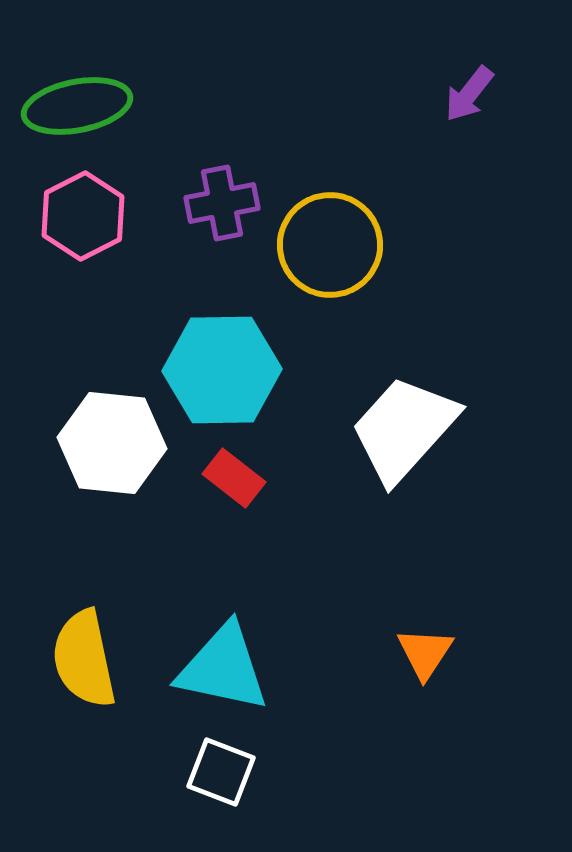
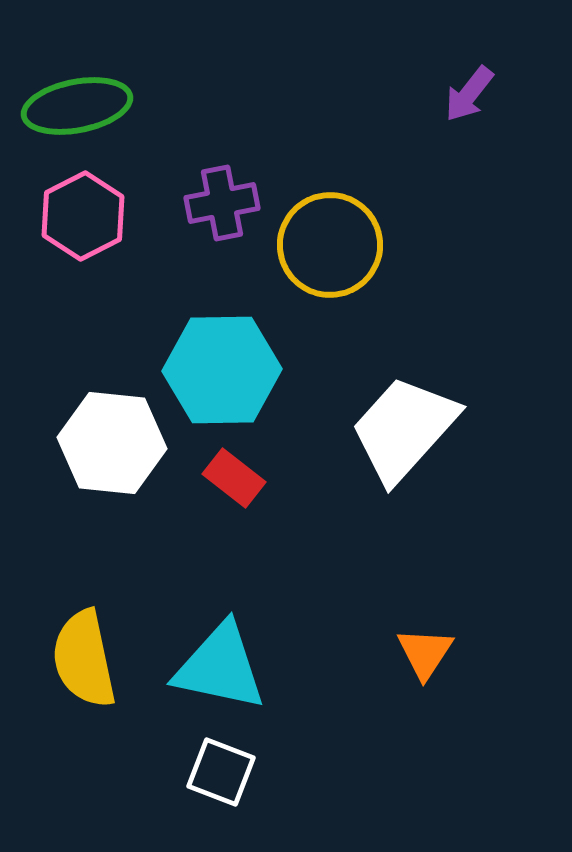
cyan triangle: moved 3 px left, 1 px up
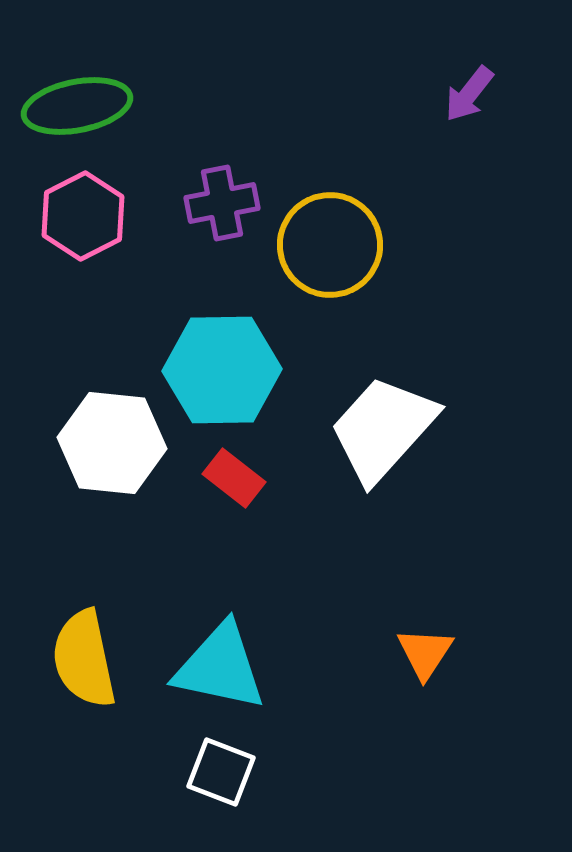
white trapezoid: moved 21 px left
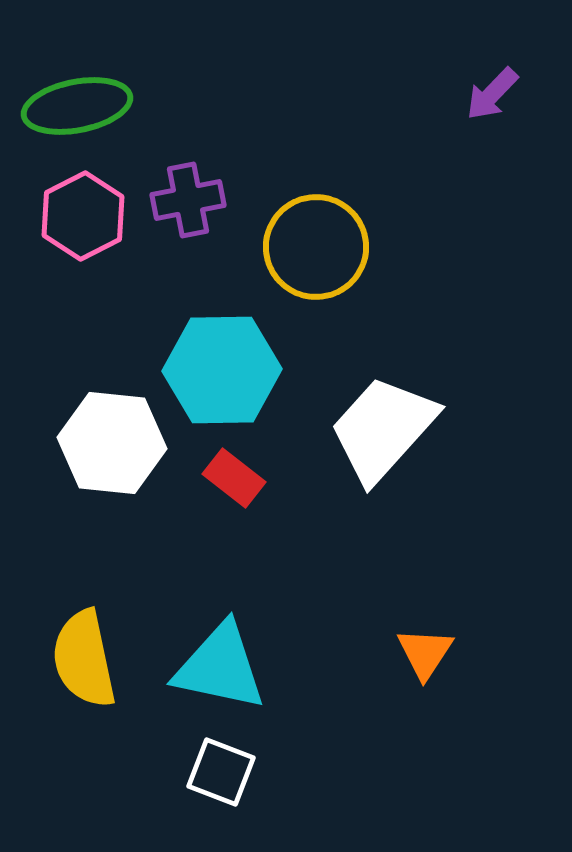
purple arrow: moved 23 px right; rotated 6 degrees clockwise
purple cross: moved 34 px left, 3 px up
yellow circle: moved 14 px left, 2 px down
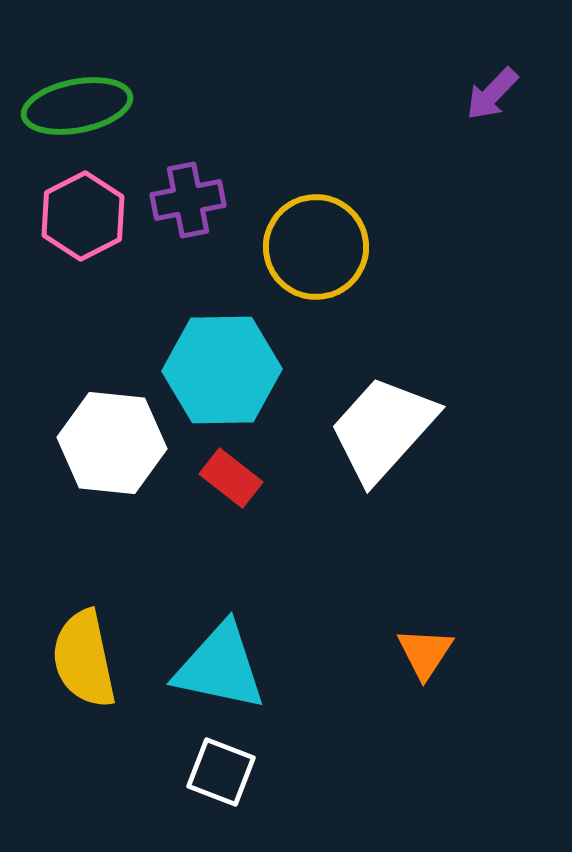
red rectangle: moved 3 px left
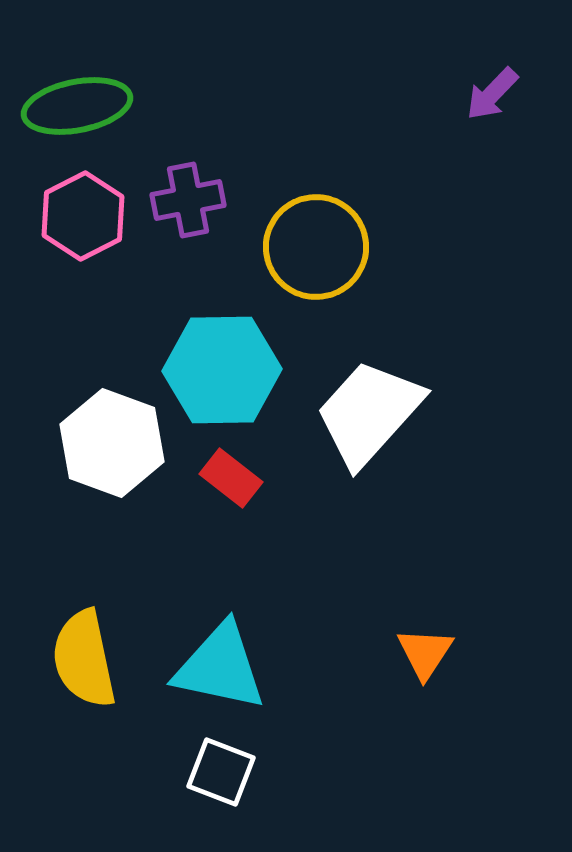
white trapezoid: moved 14 px left, 16 px up
white hexagon: rotated 14 degrees clockwise
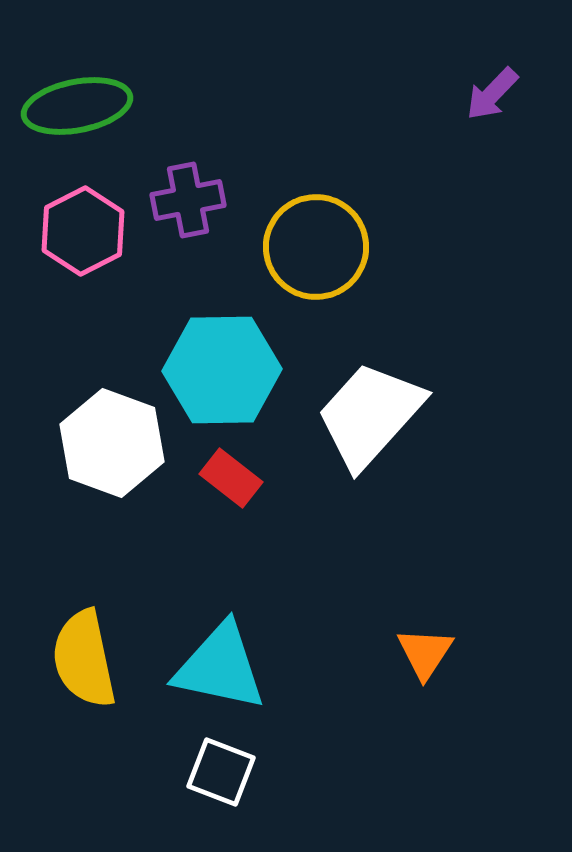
pink hexagon: moved 15 px down
white trapezoid: moved 1 px right, 2 px down
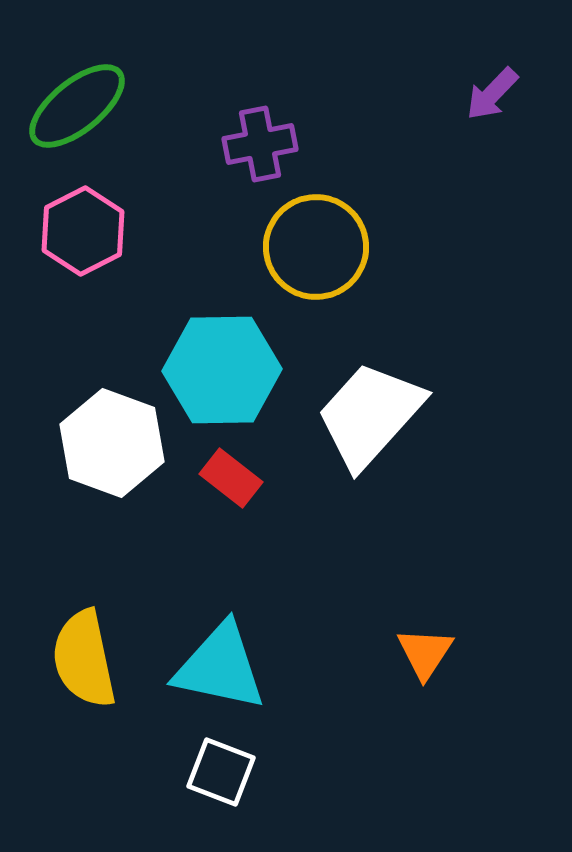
green ellipse: rotated 28 degrees counterclockwise
purple cross: moved 72 px right, 56 px up
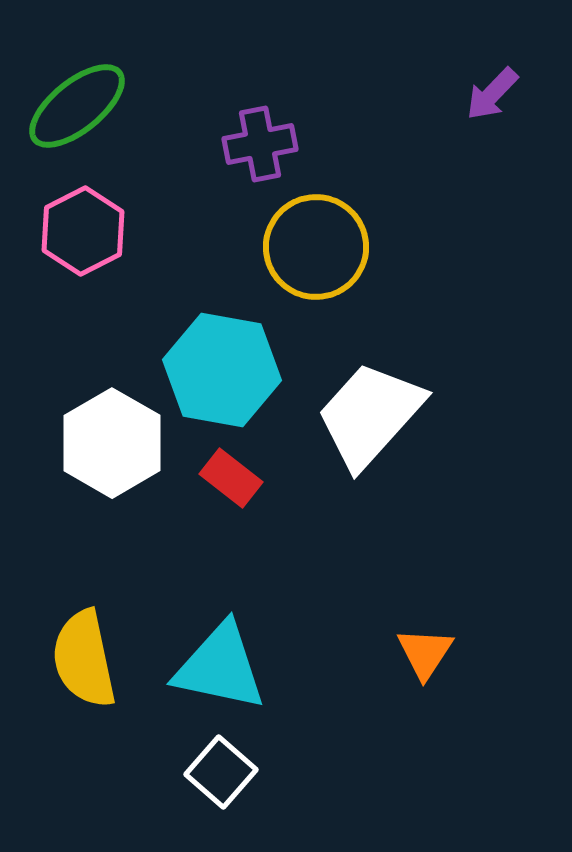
cyan hexagon: rotated 11 degrees clockwise
white hexagon: rotated 10 degrees clockwise
white square: rotated 20 degrees clockwise
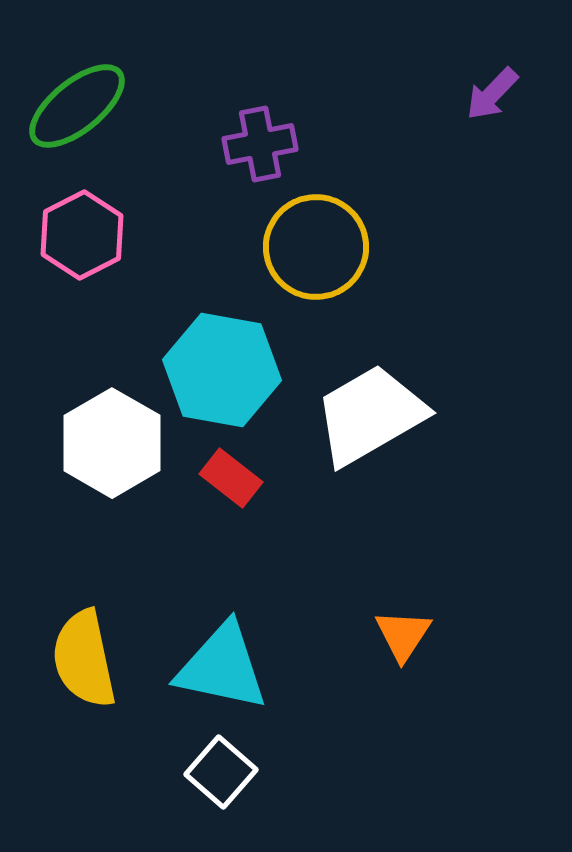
pink hexagon: moved 1 px left, 4 px down
white trapezoid: rotated 18 degrees clockwise
orange triangle: moved 22 px left, 18 px up
cyan triangle: moved 2 px right
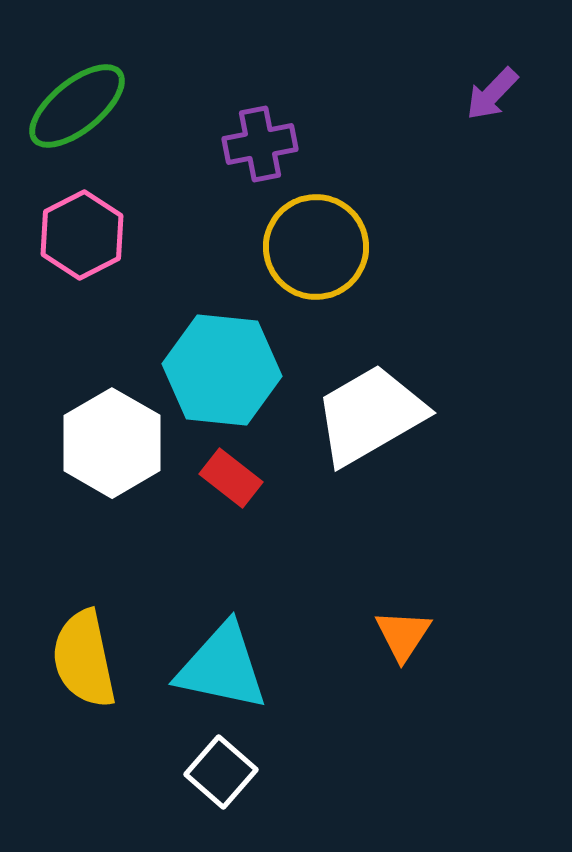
cyan hexagon: rotated 4 degrees counterclockwise
